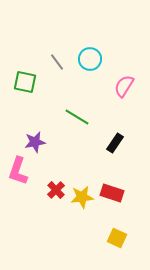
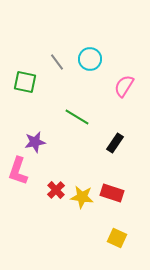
yellow star: rotated 15 degrees clockwise
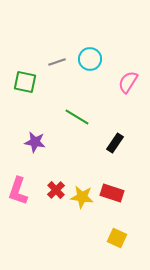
gray line: rotated 72 degrees counterclockwise
pink semicircle: moved 4 px right, 4 px up
purple star: rotated 20 degrees clockwise
pink L-shape: moved 20 px down
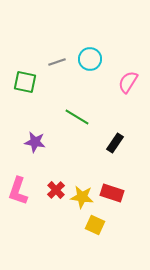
yellow square: moved 22 px left, 13 px up
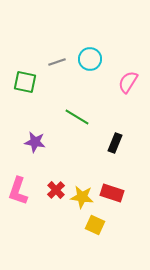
black rectangle: rotated 12 degrees counterclockwise
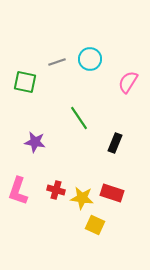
green line: moved 2 px right, 1 px down; rotated 25 degrees clockwise
red cross: rotated 30 degrees counterclockwise
yellow star: moved 1 px down
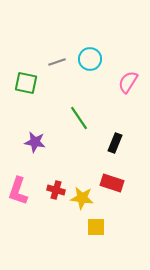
green square: moved 1 px right, 1 px down
red rectangle: moved 10 px up
yellow square: moved 1 px right, 2 px down; rotated 24 degrees counterclockwise
